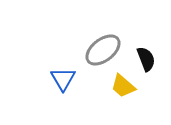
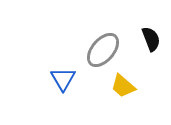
gray ellipse: rotated 12 degrees counterclockwise
black semicircle: moved 5 px right, 20 px up
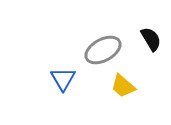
black semicircle: rotated 10 degrees counterclockwise
gray ellipse: rotated 21 degrees clockwise
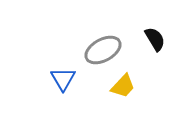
black semicircle: moved 4 px right
yellow trapezoid: rotated 88 degrees counterclockwise
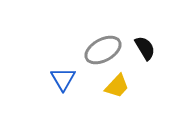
black semicircle: moved 10 px left, 9 px down
yellow trapezoid: moved 6 px left
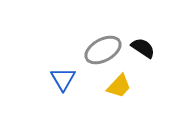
black semicircle: moved 2 px left; rotated 25 degrees counterclockwise
yellow trapezoid: moved 2 px right
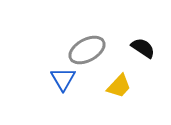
gray ellipse: moved 16 px left
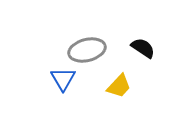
gray ellipse: rotated 15 degrees clockwise
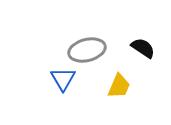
yellow trapezoid: rotated 20 degrees counterclockwise
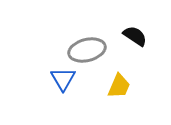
black semicircle: moved 8 px left, 12 px up
